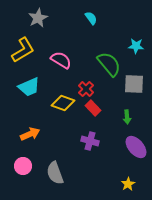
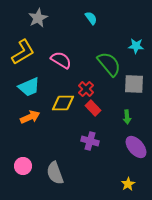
yellow L-shape: moved 2 px down
yellow diamond: rotated 20 degrees counterclockwise
orange arrow: moved 17 px up
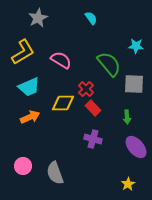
purple cross: moved 3 px right, 2 px up
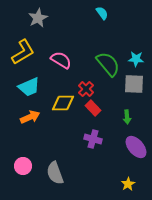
cyan semicircle: moved 11 px right, 5 px up
cyan star: moved 13 px down
green semicircle: moved 1 px left
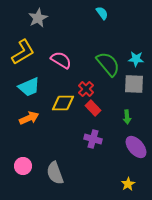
orange arrow: moved 1 px left, 1 px down
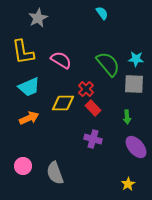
yellow L-shape: rotated 112 degrees clockwise
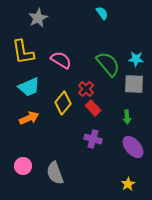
yellow diamond: rotated 50 degrees counterclockwise
purple ellipse: moved 3 px left
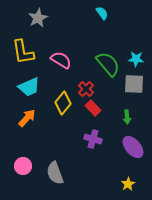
orange arrow: moved 2 px left; rotated 24 degrees counterclockwise
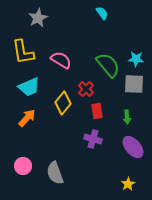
green semicircle: moved 1 px down
red rectangle: moved 4 px right, 3 px down; rotated 35 degrees clockwise
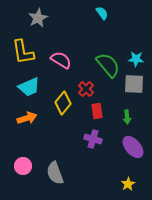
orange arrow: rotated 30 degrees clockwise
